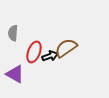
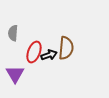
brown semicircle: rotated 130 degrees clockwise
black arrow: moved 1 px left, 1 px up
purple triangle: rotated 30 degrees clockwise
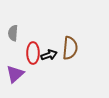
brown semicircle: moved 4 px right
red ellipse: moved 1 px left, 1 px down; rotated 20 degrees counterclockwise
purple triangle: rotated 18 degrees clockwise
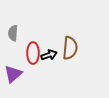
purple triangle: moved 2 px left
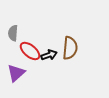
red ellipse: moved 3 px left, 2 px up; rotated 50 degrees counterclockwise
purple triangle: moved 3 px right, 1 px up
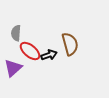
gray semicircle: moved 3 px right
brown semicircle: moved 4 px up; rotated 20 degrees counterclockwise
purple triangle: moved 3 px left, 5 px up
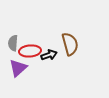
gray semicircle: moved 3 px left, 10 px down
red ellipse: rotated 45 degrees counterclockwise
purple triangle: moved 5 px right
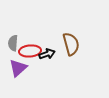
brown semicircle: moved 1 px right
black arrow: moved 2 px left, 1 px up
